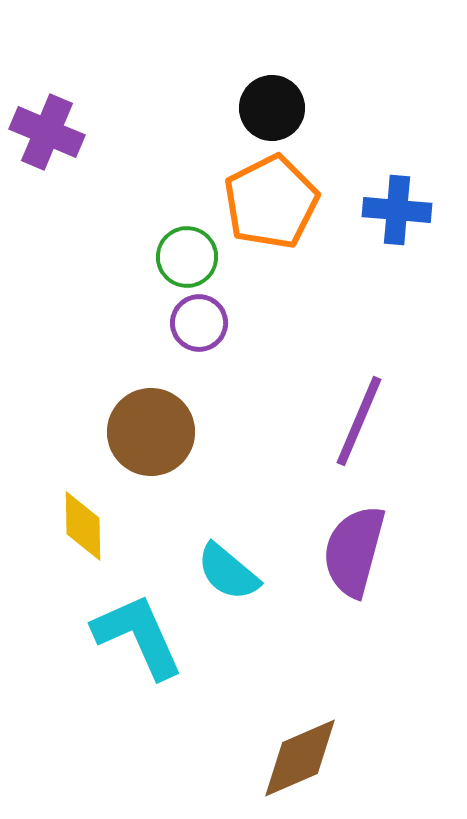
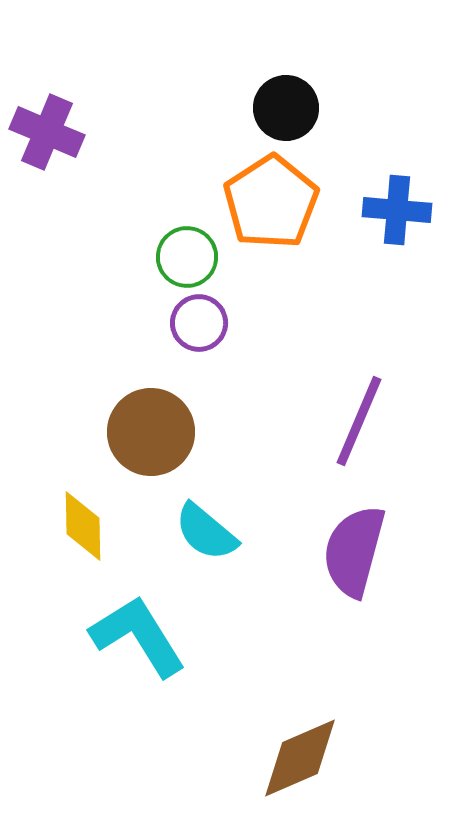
black circle: moved 14 px right
orange pentagon: rotated 6 degrees counterclockwise
cyan semicircle: moved 22 px left, 40 px up
cyan L-shape: rotated 8 degrees counterclockwise
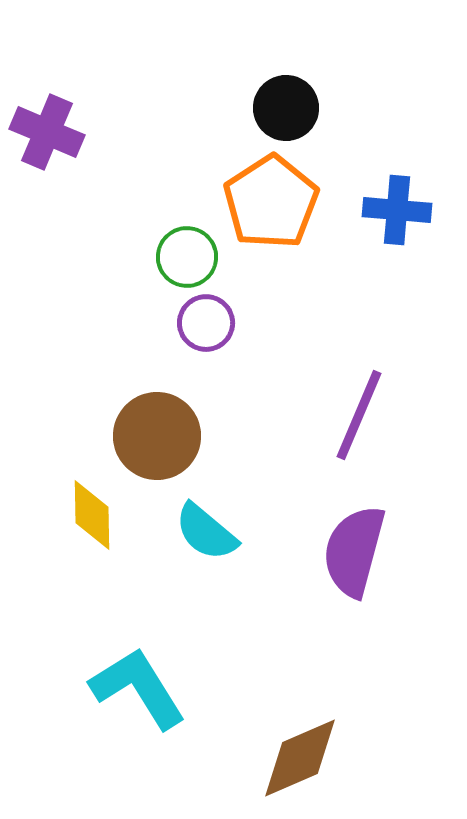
purple circle: moved 7 px right
purple line: moved 6 px up
brown circle: moved 6 px right, 4 px down
yellow diamond: moved 9 px right, 11 px up
cyan L-shape: moved 52 px down
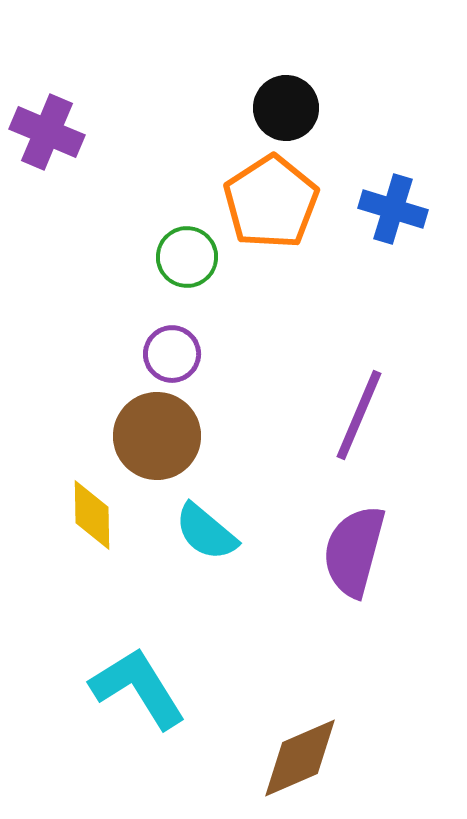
blue cross: moved 4 px left, 1 px up; rotated 12 degrees clockwise
purple circle: moved 34 px left, 31 px down
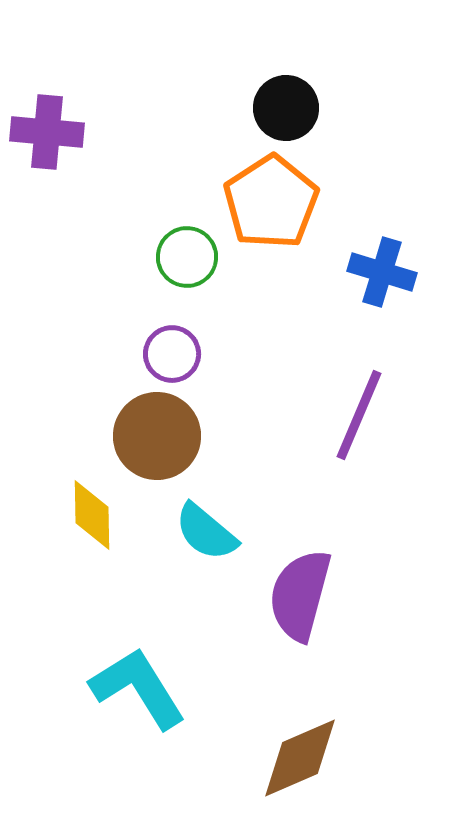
purple cross: rotated 18 degrees counterclockwise
blue cross: moved 11 px left, 63 px down
purple semicircle: moved 54 px left, 44 px down
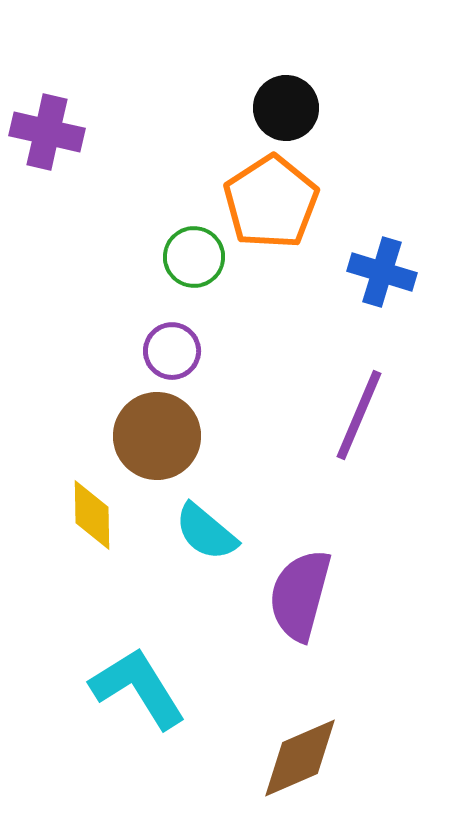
purple cross: rotated 8 degrees clockwise
green circle: moved 7 px right
purple circle: moved 3 px up
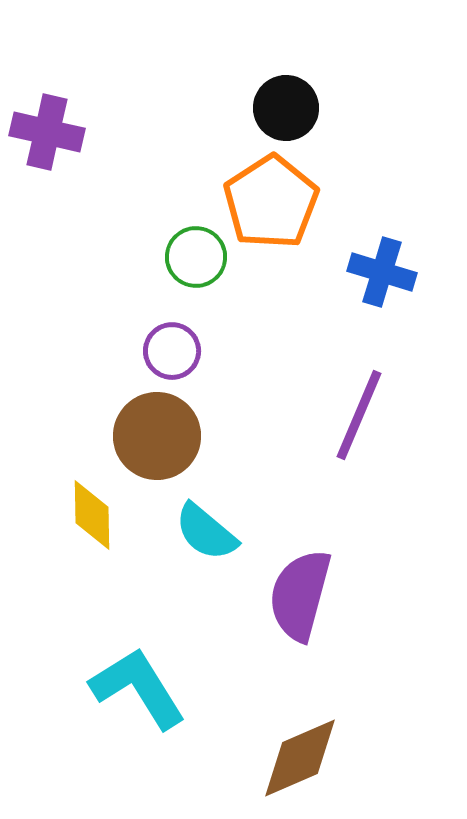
green circle: moved 2 px right
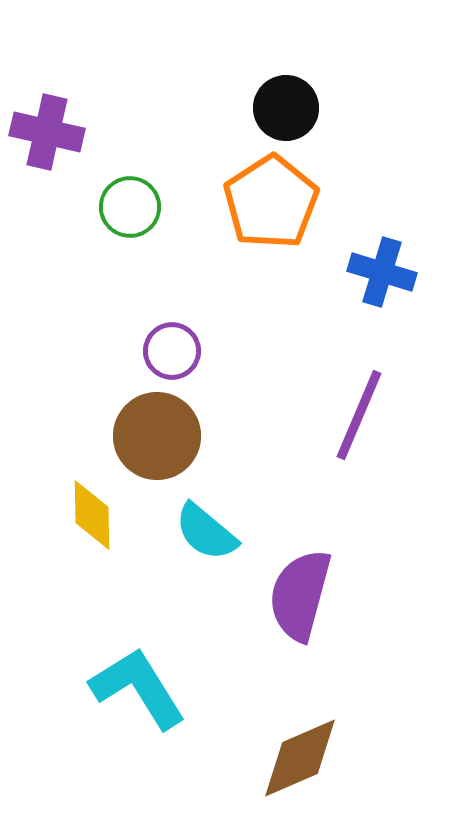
green circle: moved 66 px left, 50 px up
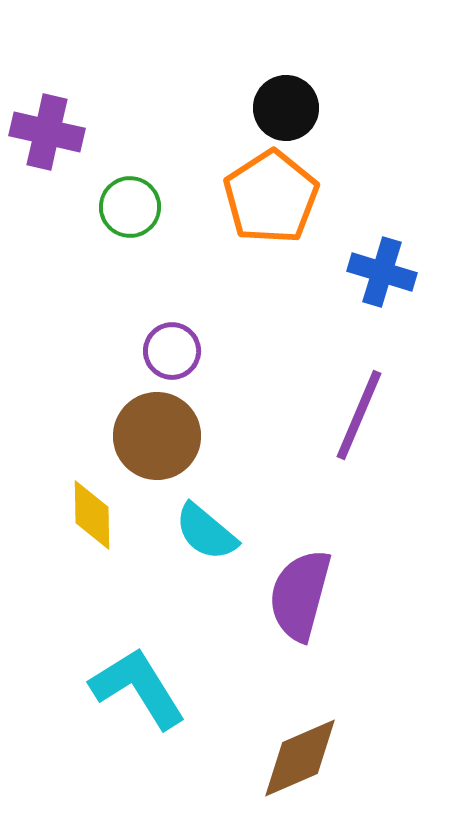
orange pentagon: moved 5 px up
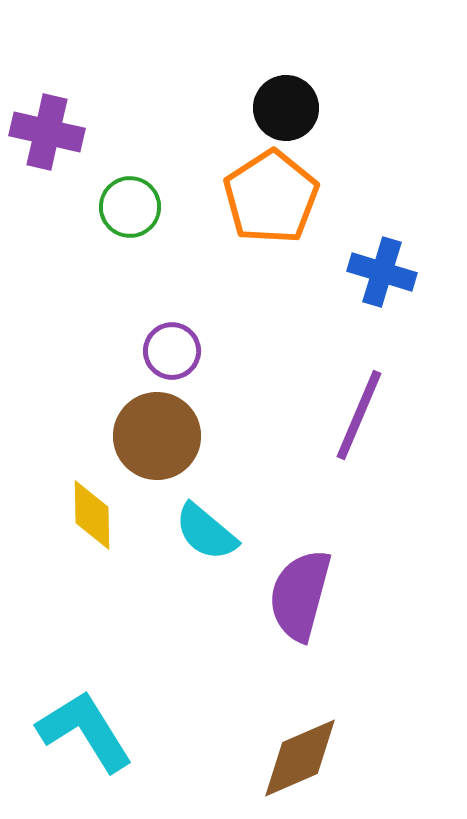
cyan L-shape: moved 53 px left, 43 px down
